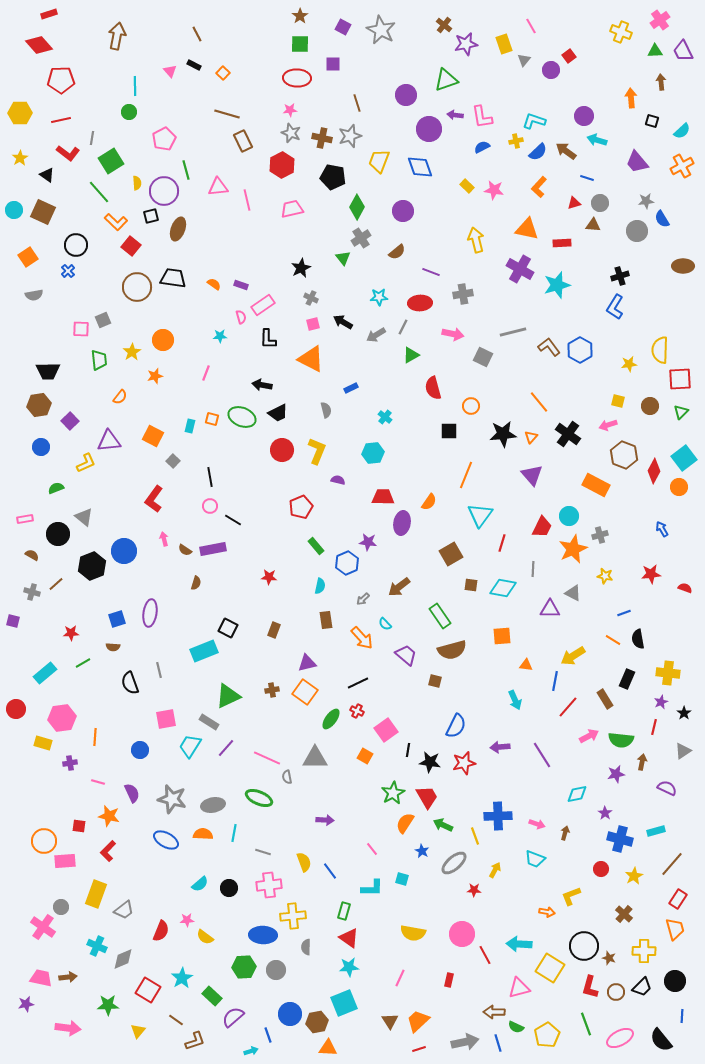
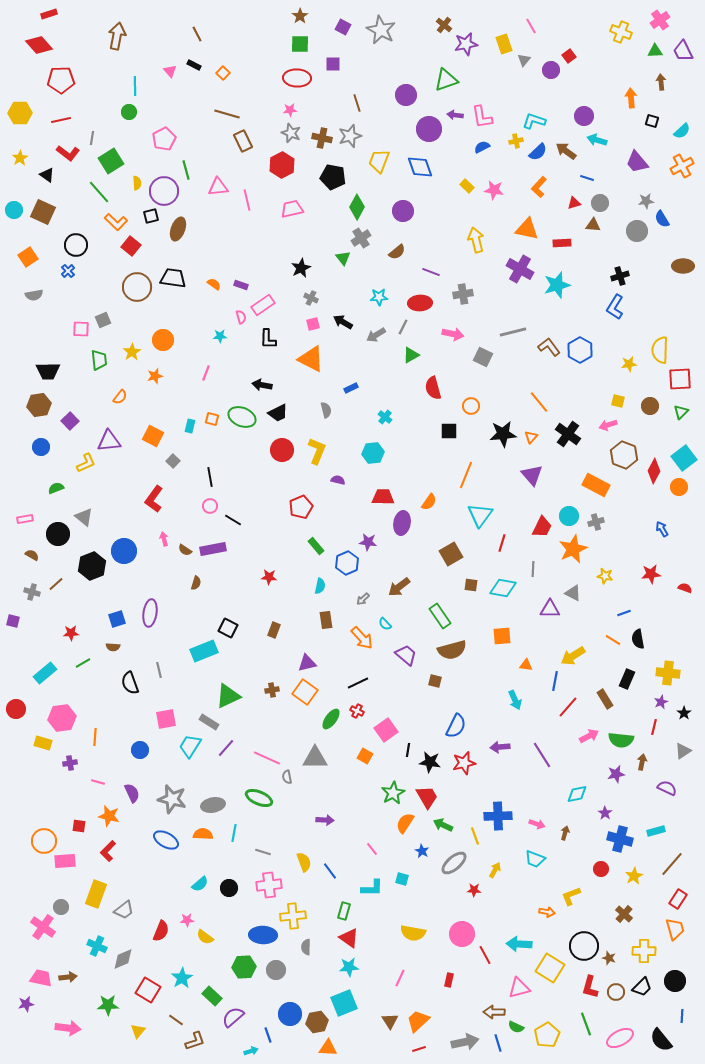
gray cross at (600, 535): moved 4 px left, 13 px up
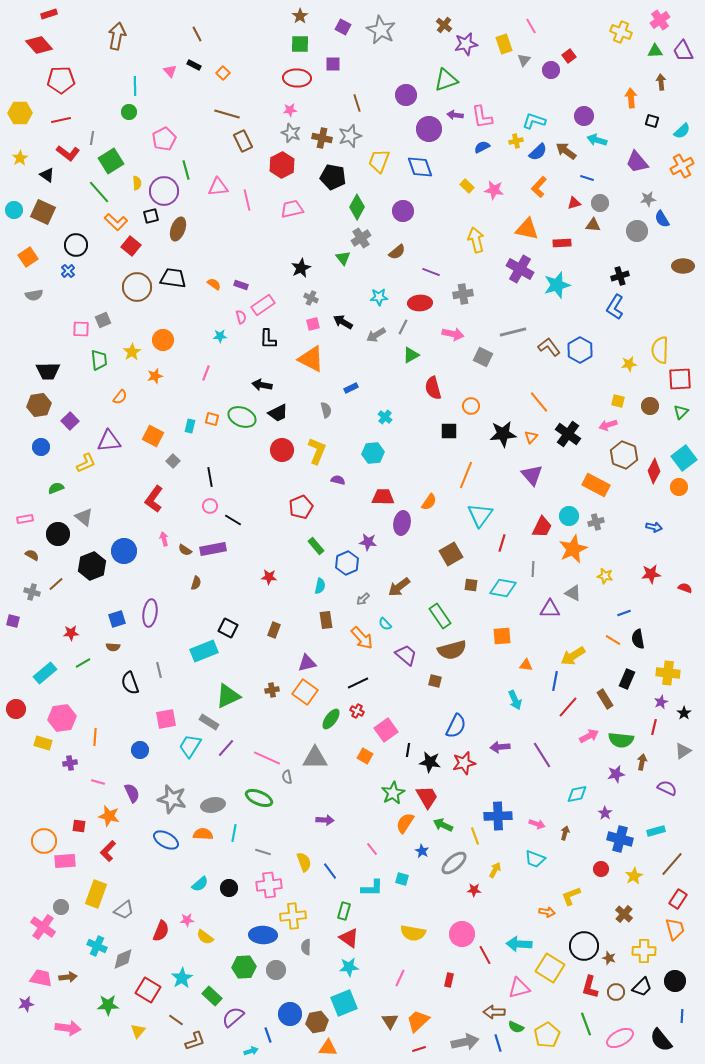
gray star at (646, 201): moved 2 px right, 2 px up
blue arrow at (662, 529): moved 8 px left, 2 px up; rotated 133 degrees clockwise
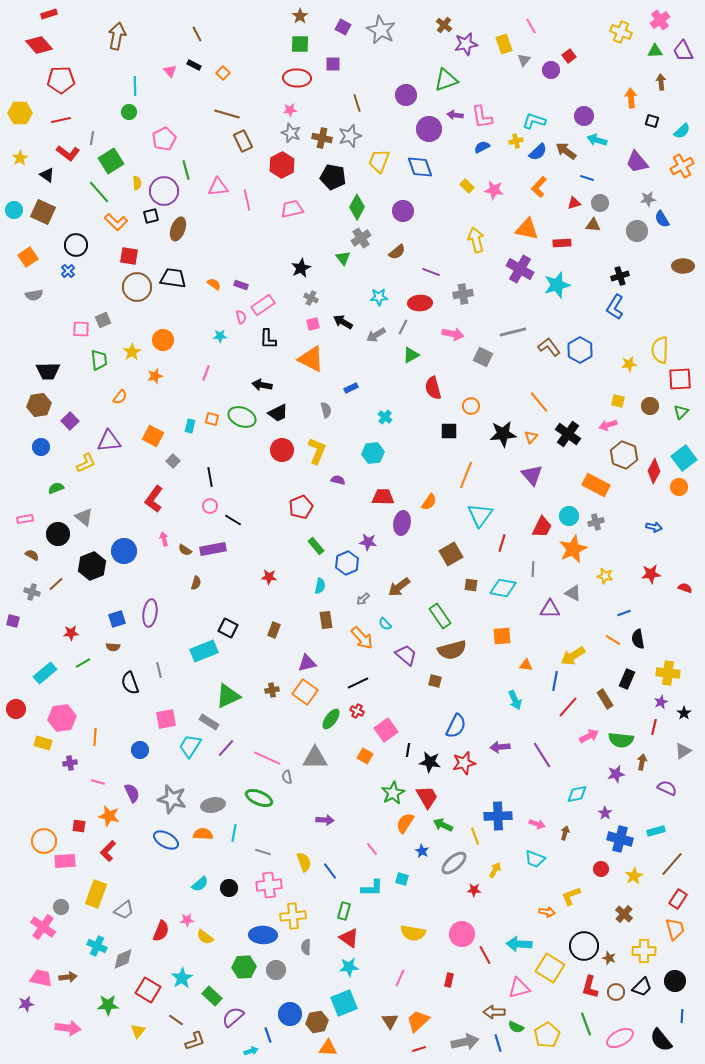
red square at (131, 246): moved 2 px left, 10 px down; rotated 30 degrees counterclockwise
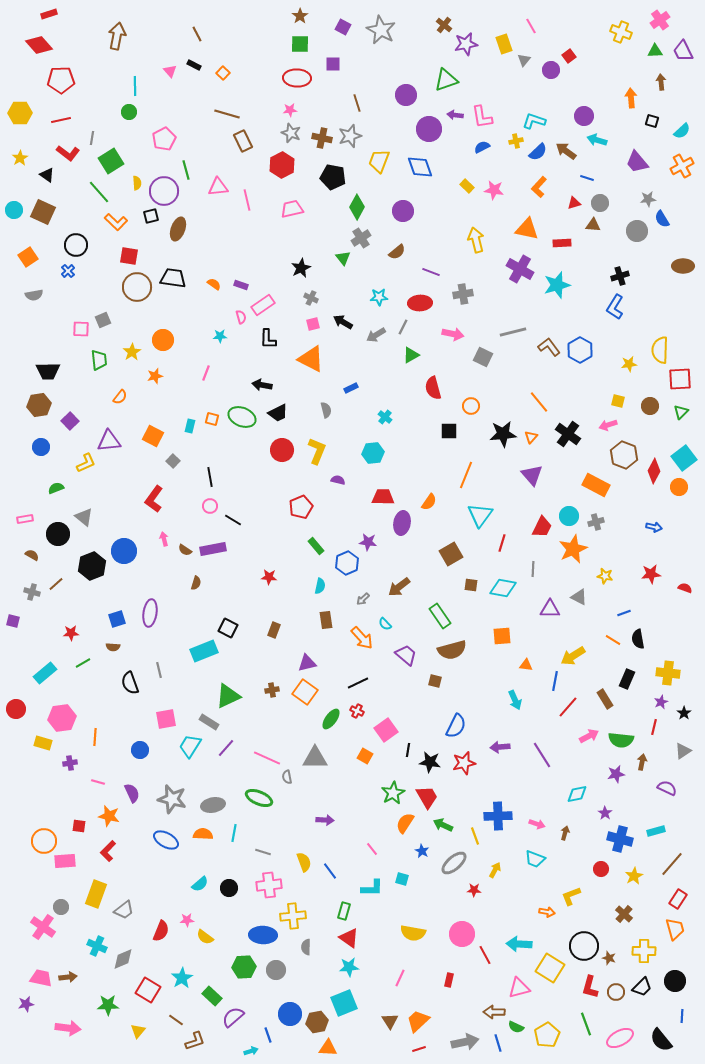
gray triangle at (573, 593): moved 6 px right, 4 px down
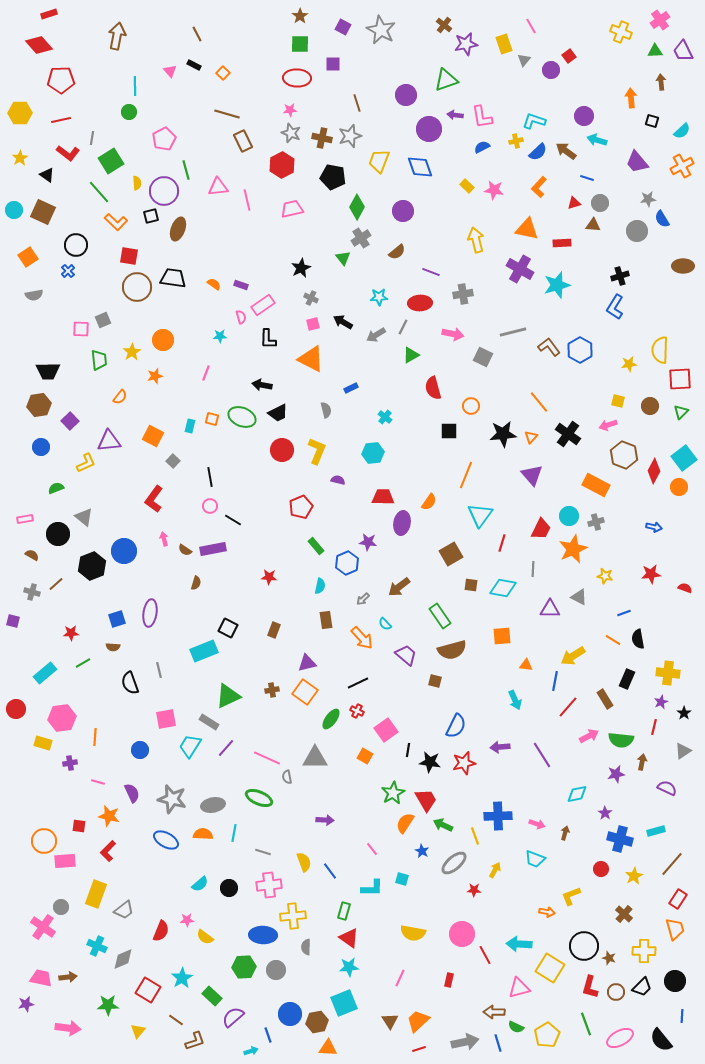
red trapezoid at (542, 527): moved 1 px left, 2 px down
red trapezoid at (427, 797): moved 1 px left, 3 px down
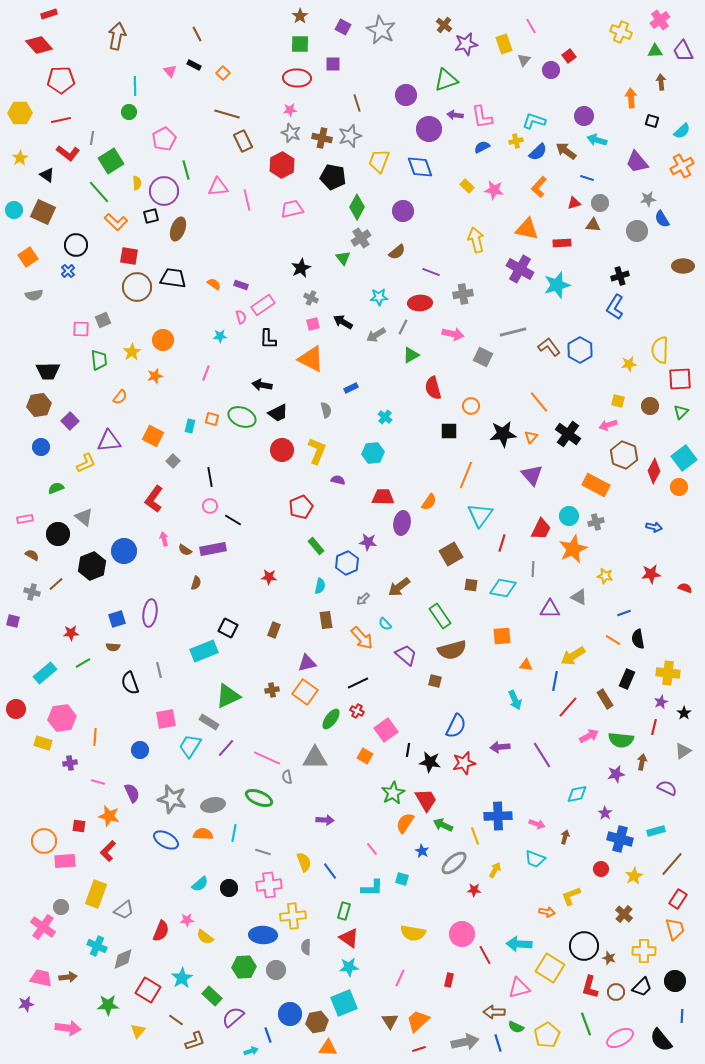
brown arrow at (565, 833): moved 4 px down
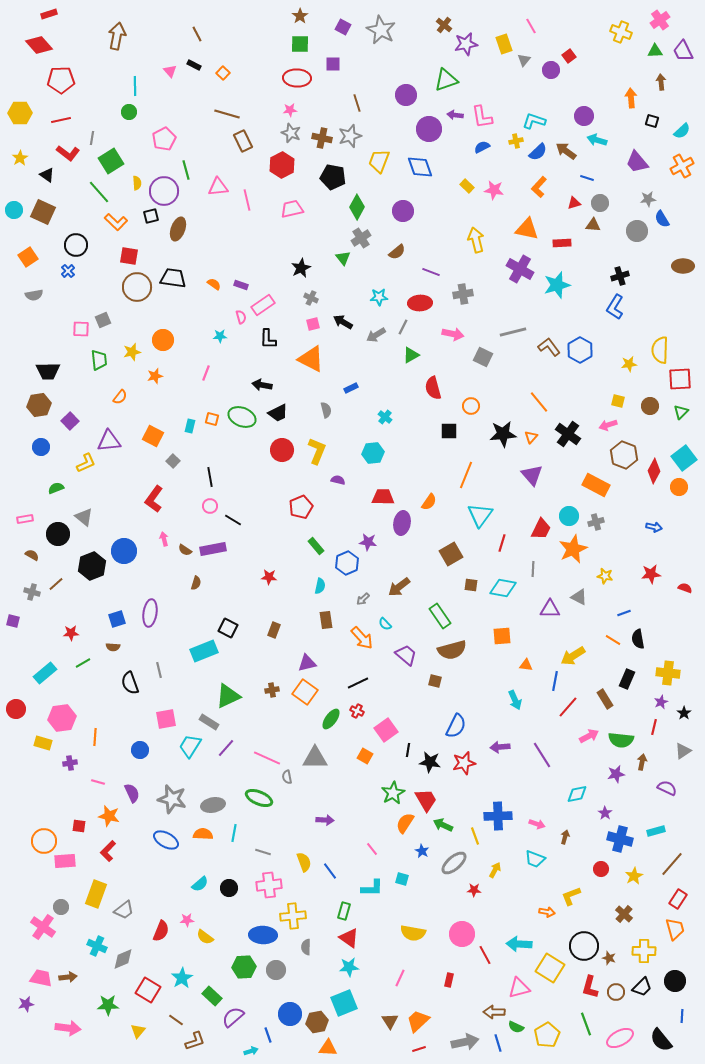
yellow star at (132, 352): rotated 18 degrees clockwise
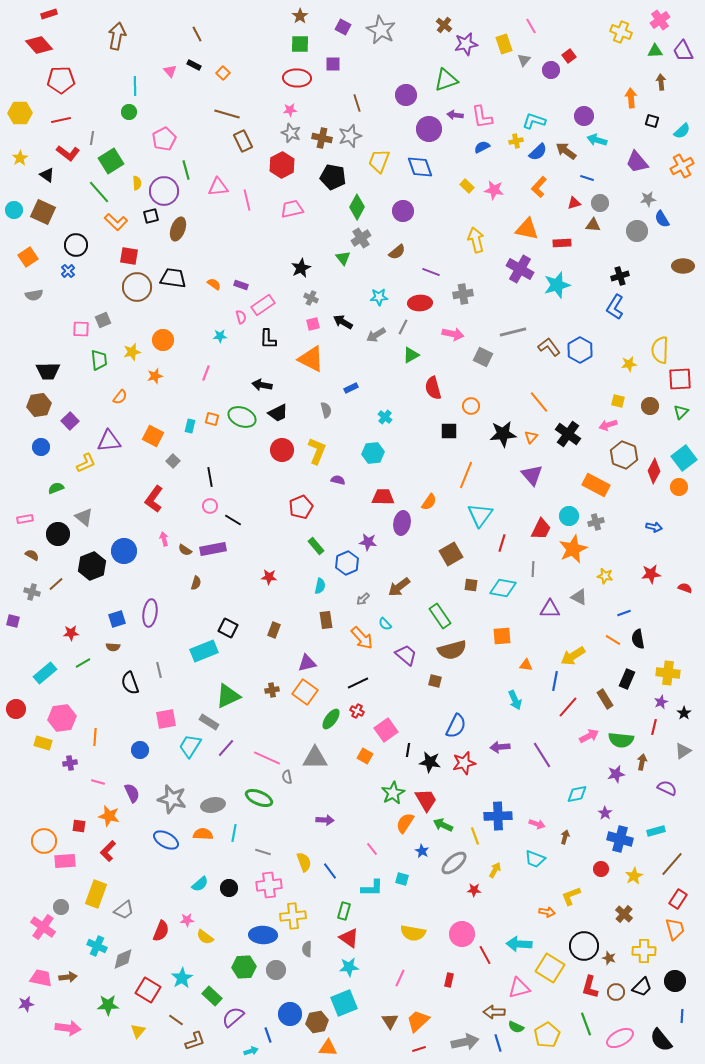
gray semicircle at (306, 947): moved 1 px right, 2 px down
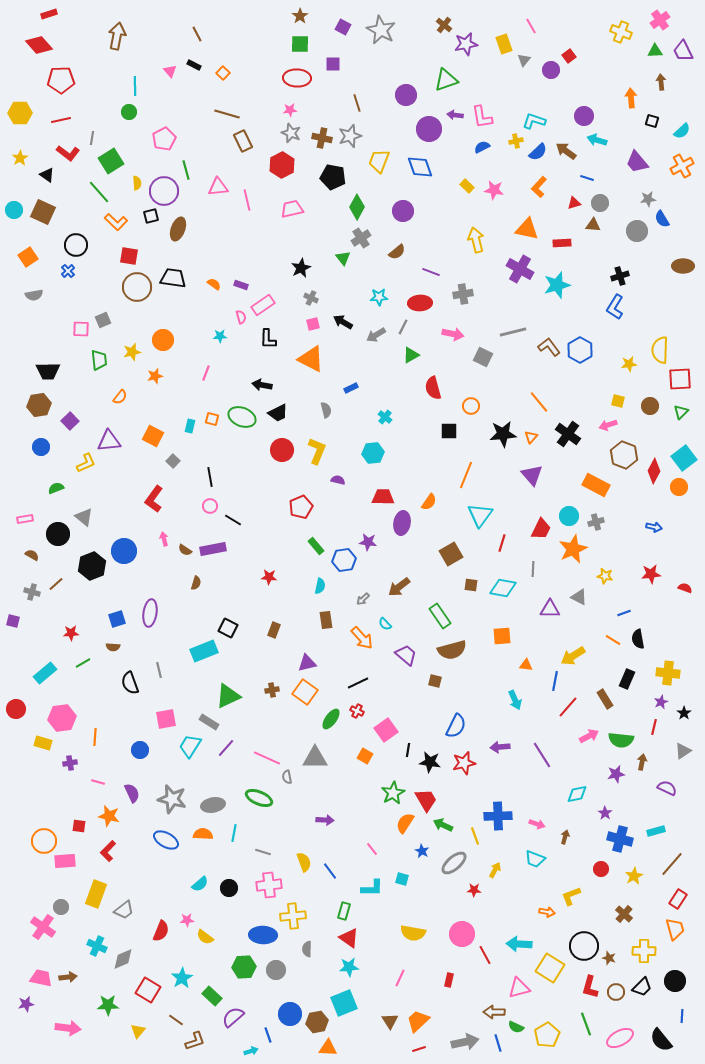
blue hexagon at (347, 563): moved 3 px left, 3 px up; rotated 15 degrees clockwise
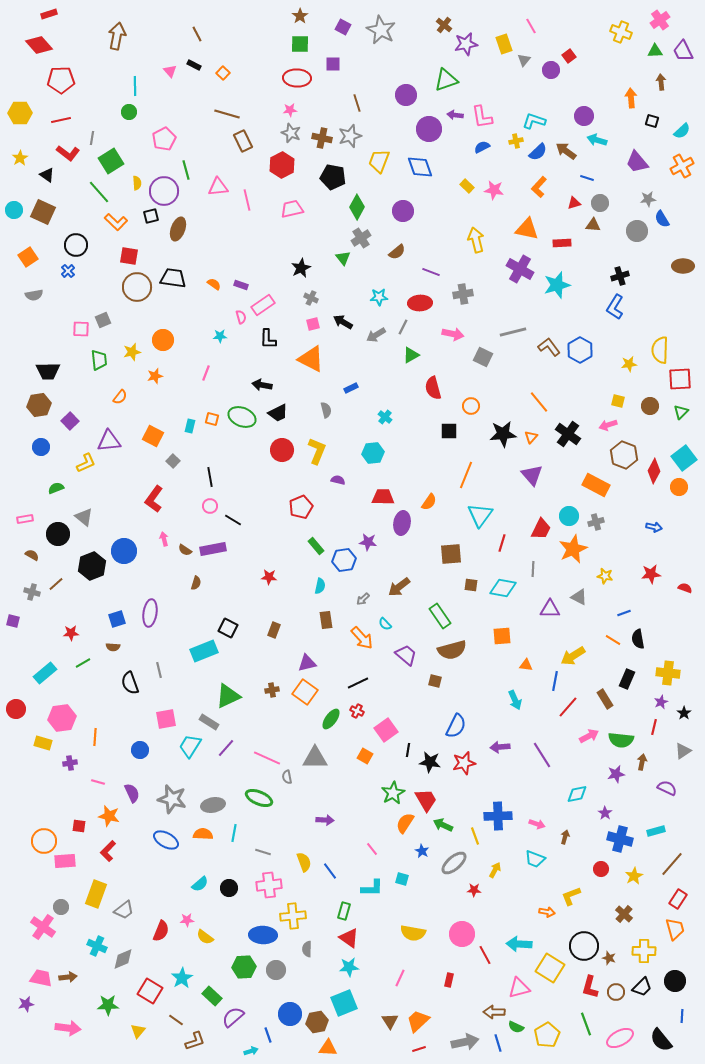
brown square at (451, 554): rotated 25 degrees clockwise
red square at (148, 990): moved 2 px right, 1 px down
